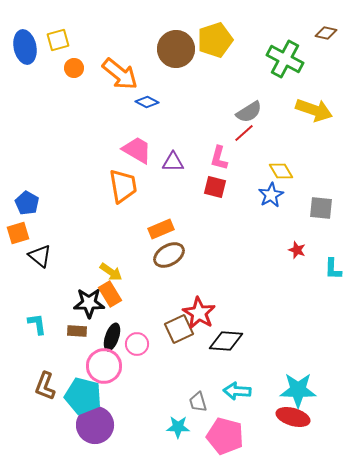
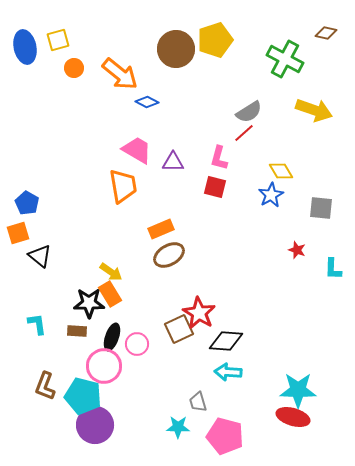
cyan arrow at (237, 391): moved 9 px left, 19 px up
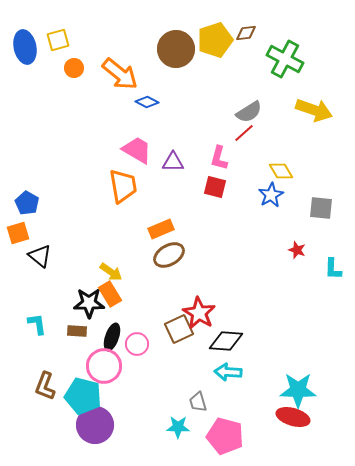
brown diamond at (326, 33): moved 80 px left; rotated 20 degrees counterclockwise
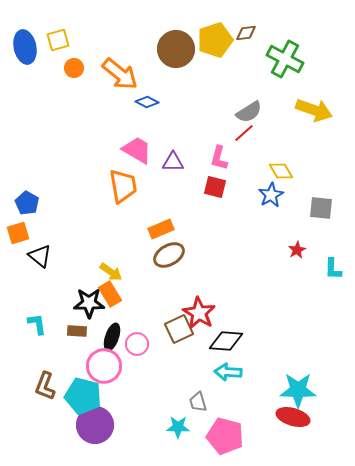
red star at (297, 250): rotated 24 degrees clockwise
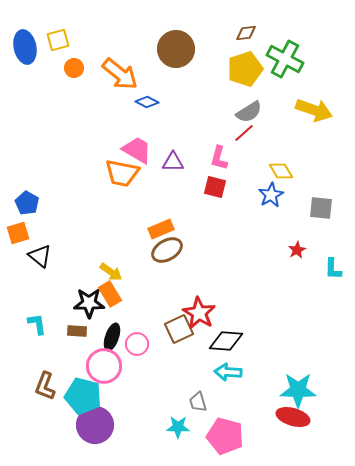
yellow pentagon at (215, 40): moved 30 px right, 29 px down
orange trapezoid at (123, 186): moved 1 px left, 13 px up; rotated 111 degrees clockwise
brown ellipse at (169, 255): moved 2 px left, 5 px up
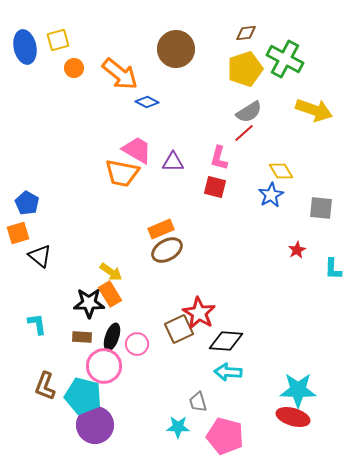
brown rectangle at (77, 331): moved 5 px right, 6 px down
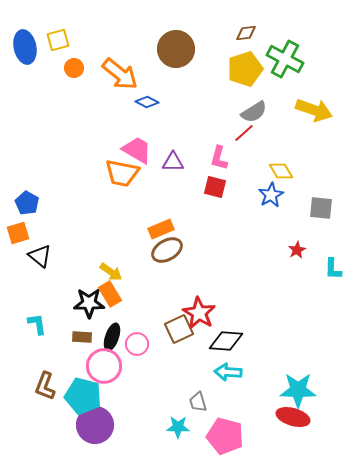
gray semicircle at (249, 112): moved 5 px right
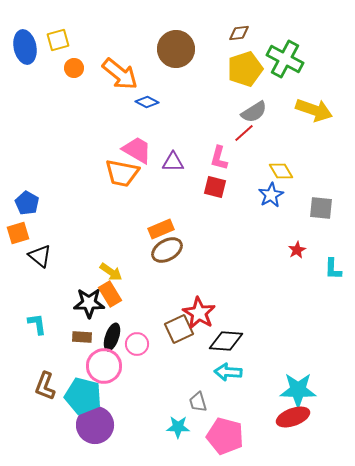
brown diamond at (246, 33): moved 7 px left
red ellipse at (293, 417): rotated 36 degrees counterclockwise
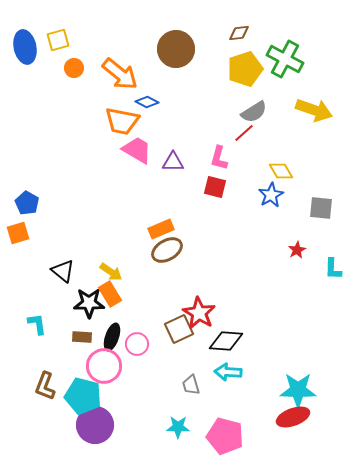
orange trapezoid at (122, 173): moved 52 px up
black triangle at (40, 256): moved 23 px right, 15 px down
gray trapezoid at (198, 402): moved 7 px left, 17 px up
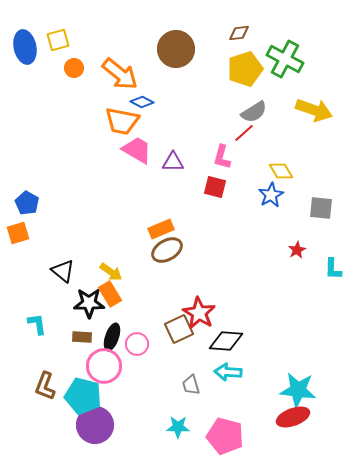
blue diamond at (147, 102): moved 5 px left
pink L-shape at (219, 158): moved 3 px right, 1 px up
cyan star at (298, 390): rotated 6 degrees clockwise
